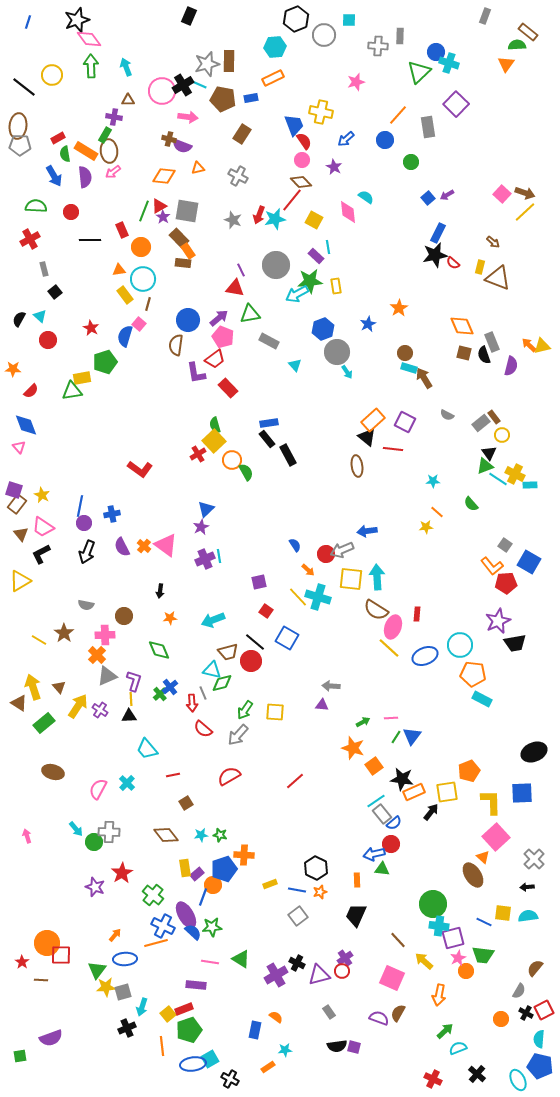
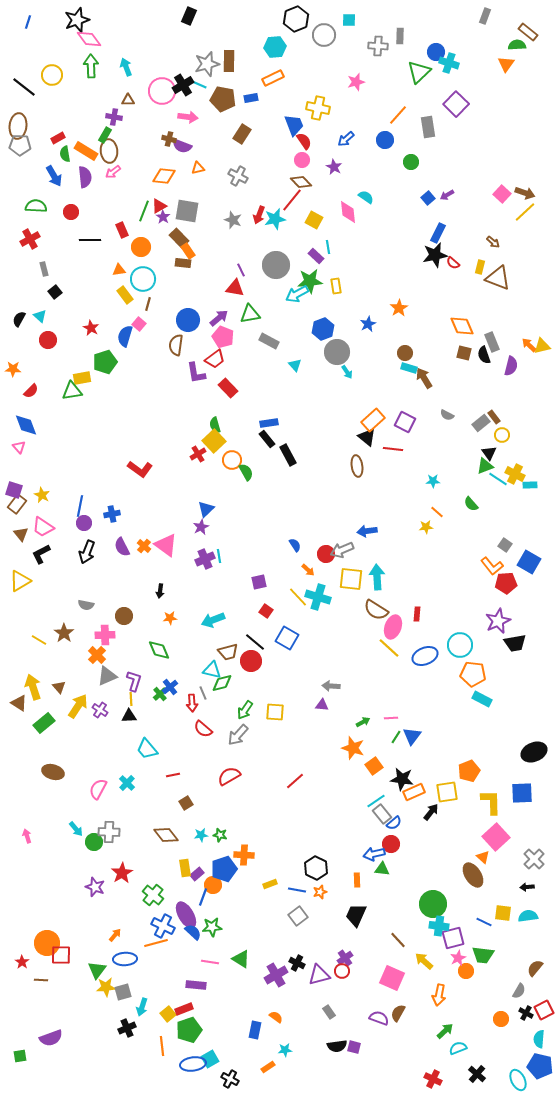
yellow cross at (321, 112): moved 3 px left, 4 px up
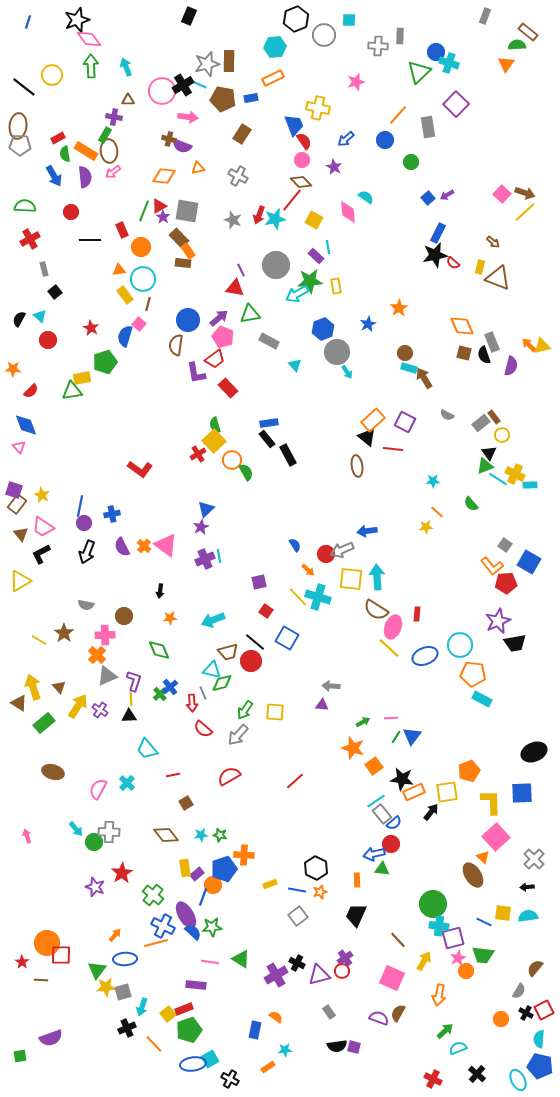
green semicircle at (36, 206): moved 11 px left
yellow arrow at (424, 961): rotated 78 degrees clockwise
orange line at (162, 1046): moved 8 px left, 2 px up; rotated 36 degrees counterclockwise
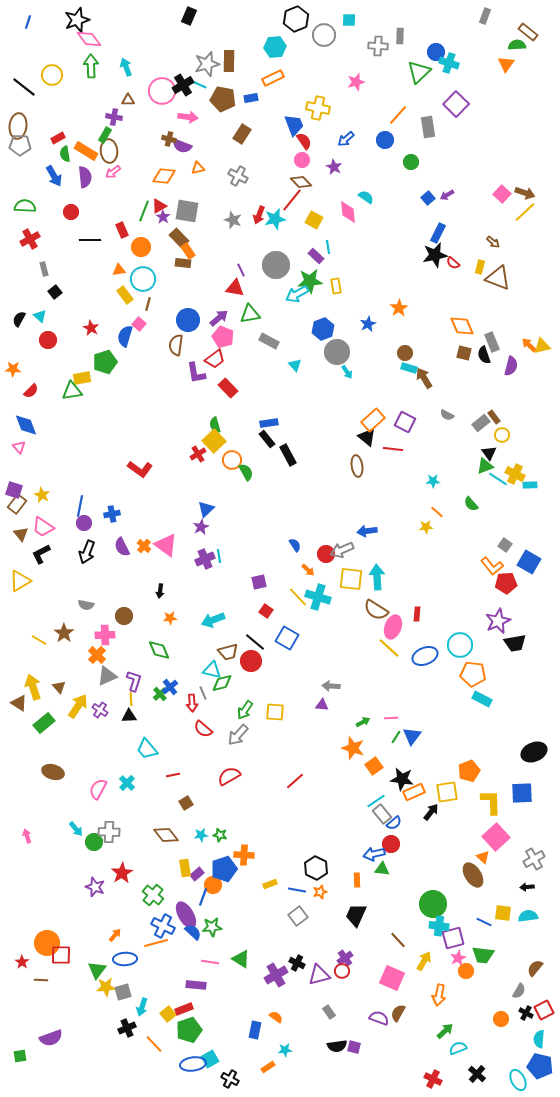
gray cross at (534, 859): rotated 15 degrees clockwise
